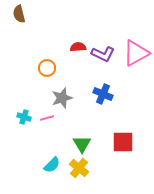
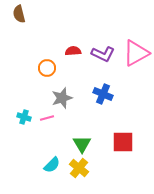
red semicircle: moved 5 px left, 4 px down
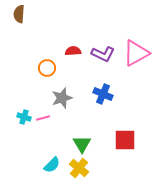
brown semicircle: rotated 18 degrees clockwise
pink line: moved 4 px left
red square: moved 2 px right, 2 px up
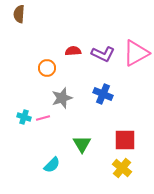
yellow cross: moved 43 px right
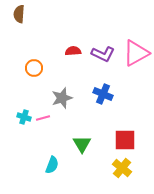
orange circle: moved 13 px left
cyan semicircle: rotated 24 degrees counterclockwise
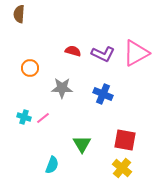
red semicircle: rotated 21 degrees clockwise
orange circle: moved 4 px left
gray star: moved 10 px up; rotated 20 degrees clockwise
pink line: rotated 24 degrees counterclockwise
red square: rotated 10 degrees clockwise
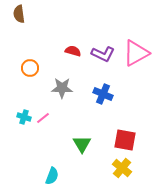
brown semicircle: rotated 12 degrees counterclockwise
cyan semicircle: moved 11 px down
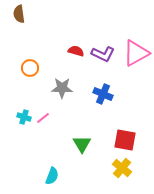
red semicircle: moved 3 px right
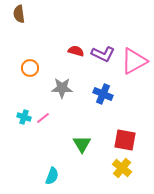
pink triangle: moved 2 px left, 8 px down
